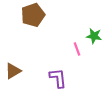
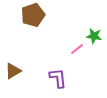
pink line: rotated 72 degrees clockwise
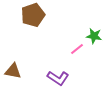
brown triangle: rotated 42 degrees clockwise
purple L-shape: rotated 130 degrees clockwise
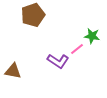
green star: moved 2 px left
purple L-shape: moved 17 px up
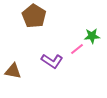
brown pentagon: moved 1 px right, 1 px down; rotated 20 degrees counterclockwise
green star: rotated 14 degrees counterclockwise
purple L-shape: moved 6 px left
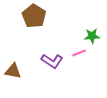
pink line: moved 2 px right, 4 px down; rotated 16 degrees clockwise
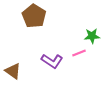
brown triangle: rotated 24 degrees clockwise
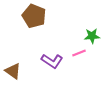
brown pentagon: rotated 10 degrees counterclockwise
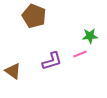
green star: moved 2 px left
pink line: moved 1 px right, 1 px down
purple L-shape: rotated 50 degrees counterclockwise
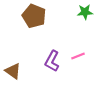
green star: moved 5 px left, 24 px up
pink line: moved 2 px left, 2 px down
purple L-shape: rotated 135 degrees clockwise
